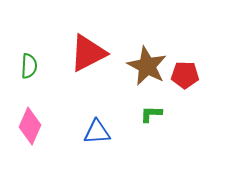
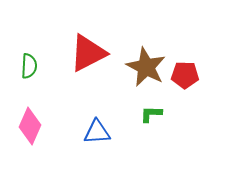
brown star: moved 1 px left, 1 px down
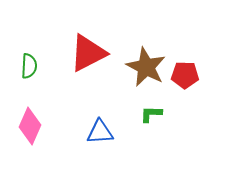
blue triangle: moved 3 px right
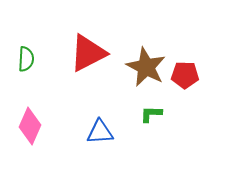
green semicircle: moved 3 px left, 7 px up
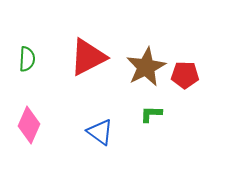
red triangle: moved 4 px down
green semicircle: moved 1 px right
brown star: rotated 18 degrees clockwise
pink diamond: moved 1 px left, 1 px up
blue triangle: rotated 40 degrees clockwise
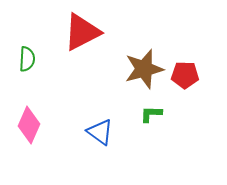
red triangle: moved 6 px left, 25 px up
brown star: moved 2 px left, 2 px down; rotated 12 degrees clockwise
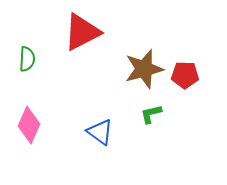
green L-shape: rotated 15 degrees counterclockwise
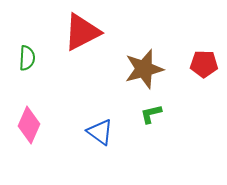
green semicircle: moved 1 px up
red pentagon: moved 19 px right, 11 px up
